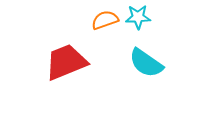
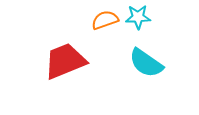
red trapezoid: moved 1 px left, 1 px up
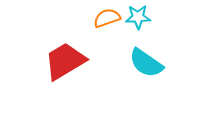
orange semicircle: moved 2 px right, 2 px up
red trapezoid: rotated 9 degrees counterclockwise
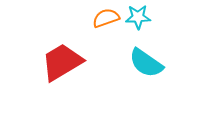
orange semicircle: moved 1 px left
red trapezoid: moved 3 px left, 1 px down
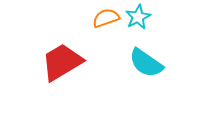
cyan star: rotated 25 degrees counterclockwise
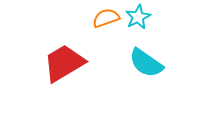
red trapezoid: moved 2 px right, 1 px down
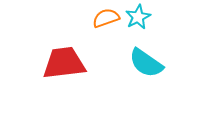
red trapezoid: rotated 24 degrees clockwise
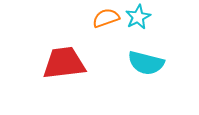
cyan semicircle: rotated 21 degrees counterclockwise
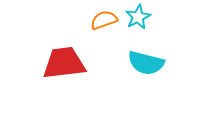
orange semicircle: moved 2 px left, 2 px down
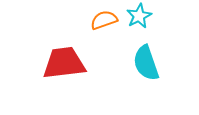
cyan star: moved 1 px right, 1 px up
cyan semicircle: rotated 57 degrees clockwise
